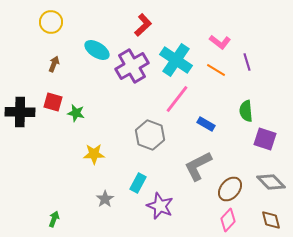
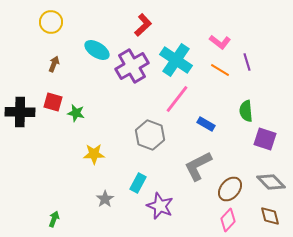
orange line: moved 4 px right
brown diamond: moved 1 px left, 4 px up
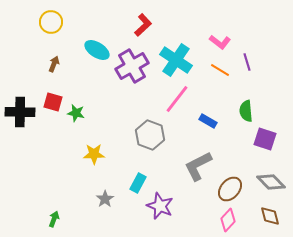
blue rectangle: moved 2 px right, 3 px up
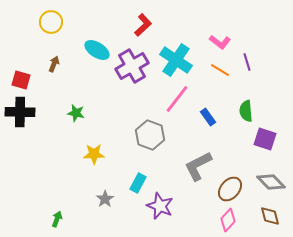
red square: moved 32 px left, 22 px up
blue rectangle: moved 4 px up; rotated 24 degrees clockwise
green arrow: moved 3 px right
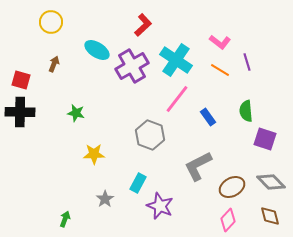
brown ellipse: moved 2 px right, 2 px up; rotated 20 degrees clockwise
green arrow: moved 8 px right
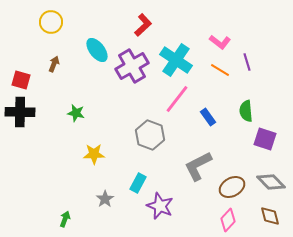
cyan ellipse: rotated 20 degrees clockwise
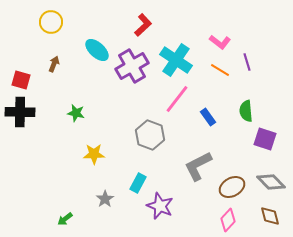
cyan ellipse: rotated 10 degrees counterclockwise
green arrow: rotated 147 degrees counterclockwise
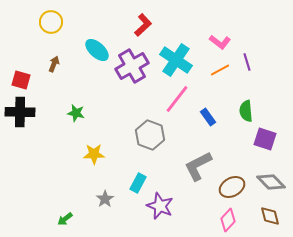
orange line: rotated 60 degrees counterclockwise
